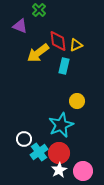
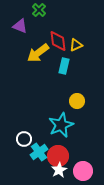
red circle: moved 1 px left, 3 px down
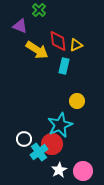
yellow arrow: moved 1 px left, 3 px up; rotated 110 degrees counterclockwise
cyan star: moved 1 px left
red circle: moved 6 px left, 12 px up
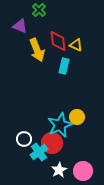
yellow triangle: rotated 48 degrees clockwise
yellow arrow: rotated 35 degrees clockwise
yellow circle: moved 16 px down
red circle: moved 1 px up
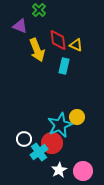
red diamond: moved 1 px up
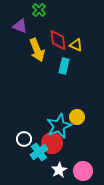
cyan star: moved 1 px left, 1 px down
